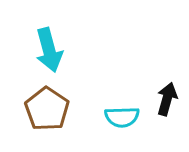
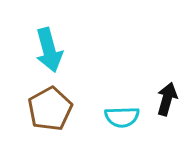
brown pentagon: moved 3 px right; rotated 9 degrees clockwise
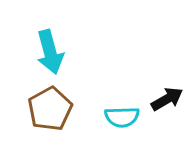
cyan arrow: moved 1 px right, 2 px down
black arrow: rotated 44 degrees clockwise
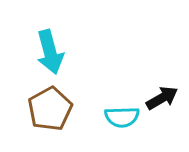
black arrow: moved 5 px left, 1 px up
